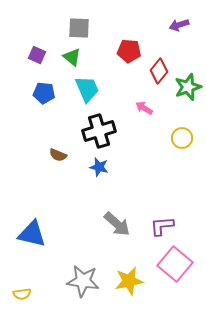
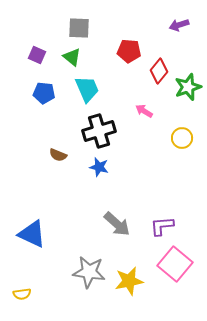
pink arrow: moved 3 px down
blue triangle: rotated 12 degrees clockwise
gray star: moved 6 px right, 9 px up
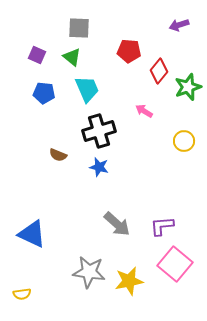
yellow circle: moved 2 px right, 3 px down
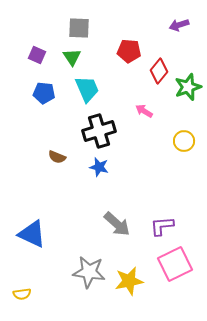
green triangle: rotated 18 degrees clockwise
brown semicircle: moved 1 px left, 2 px down
pink square: rotated 24 degrees clockwise
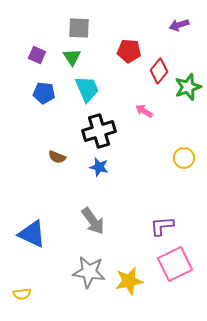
yellow circle: moved 17 px down
gray arrow: moved 24 px left, 3 px up; rotated 12 degrees clockwise
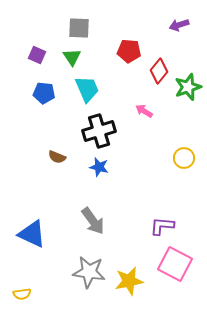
purple L-shape: rotated 10 degrees clockwise
pink square: rotated 36 degrees counterclockwise
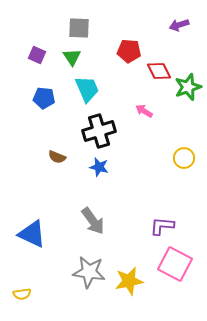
red diamond: rotated 65 degrees counterclockwise
blue pentagon: moved 5 px down
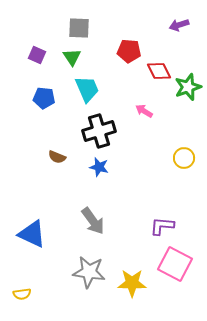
yellow star: moved 3 px right, 2 px down; rotated 12 degrees clockwise
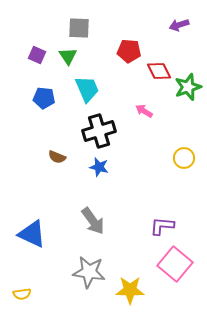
green triangle: moved 4 px left, 1 px up
pink square: rotated 12 degrees clockwise
yellow star: moved 2 px left, 7 px down
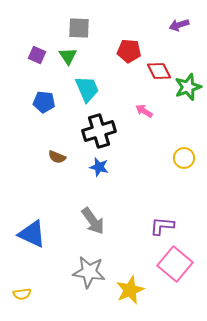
blue pentagon: moved 4 px down
yellow star: rotated 24 degrees counterclockwise
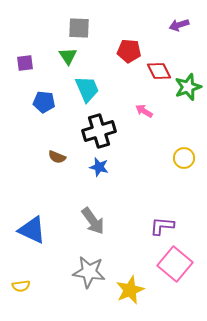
purple square: moved 12 px left, 8 px down; rotated 30 degrees counterclockwise
blue triangle: moved 4 px up
yellow semicircle: moved 1 px left, 8 px up
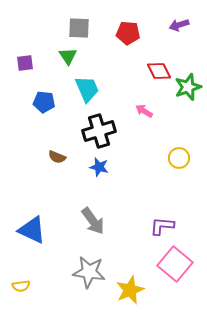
red pentagon: moved 1 px left, 18 px up
yellow circle: moved 5 px left
